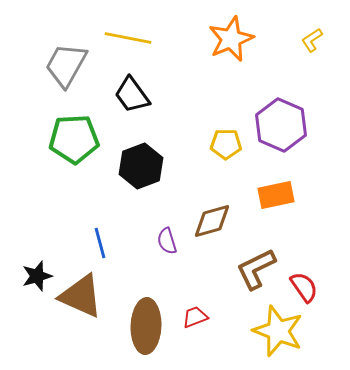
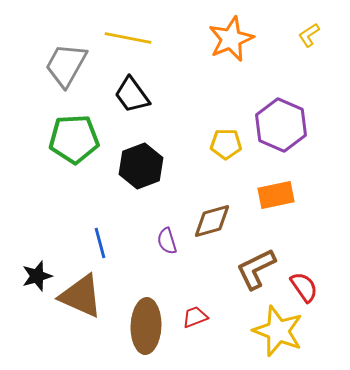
yellow L-shape: moved 3 px left, 5 px up
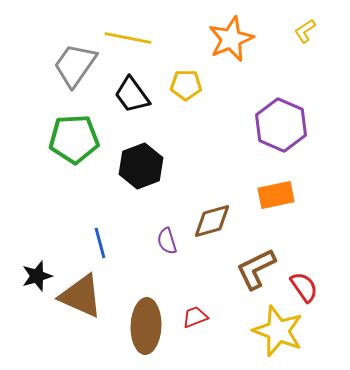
yellow L-shape: moved 4 px left, 4 px up
gray trapezoid: moved 9 px right; rotated 6 degrees clockwise
yellow pentagon: moved 40 px left, 59 px up
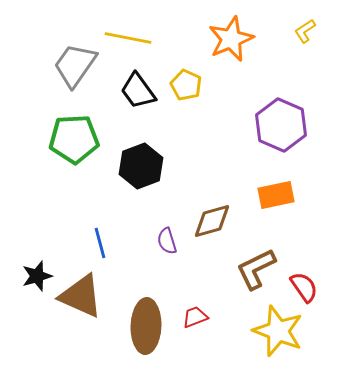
yellow pentagon: rotated 24 degrees clockwise
black trapezoid: moved 6 px right, 4 px up
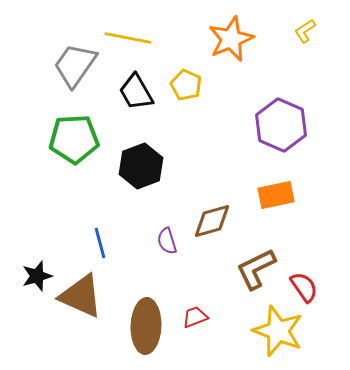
black trapezoid: moved 2 px left, 1 px down; rotated 6 degrees clockwise
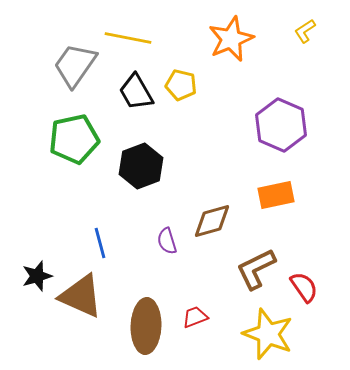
yellow pentagon: moved 5 px left; rotated 12 degrees counterclockwise
green pentagon: rotated 9 degrees counterclockwise
yellow star: moved 10 px left, 3 px down
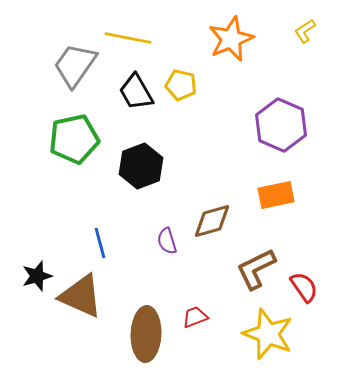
brown ellipse: moved 8 px down
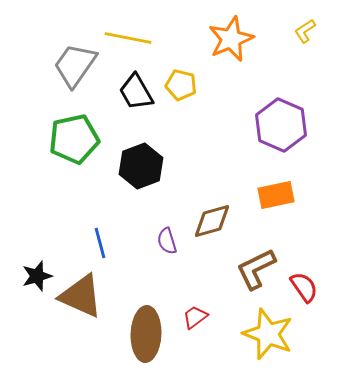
red trapezoid: rotated 16 degrees counterclockwise
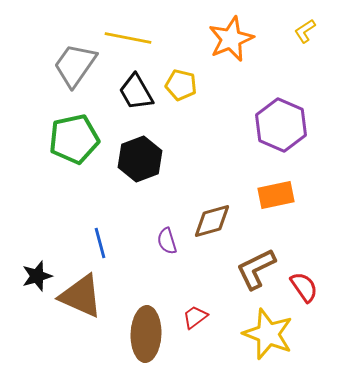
black hexagon: moved 1 px left, 7 px up
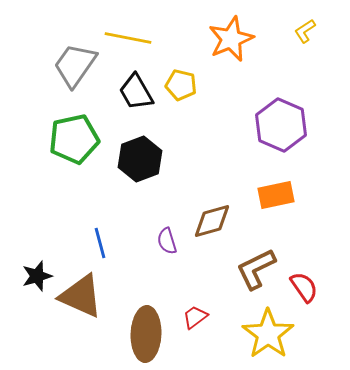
yellow star: rotated 15 degrees clockwise
